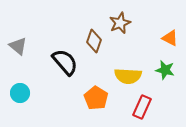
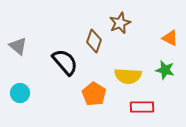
orange pentagon: moved 2 px left, 4 px up
red rectangle: rotated 65 degrees clockwise
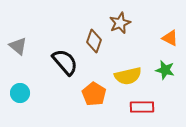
yellow semicircle: rotated 16 degrees counterclockwise
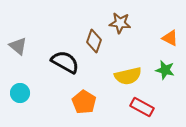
brown star: rotated 30 degrees clockwise
black semicircle: rotated 20 degrees counterclockwise
orange pentagon: moved 10 px left, 8 px down
red rectangle: rotated 30 degrees clockwise
